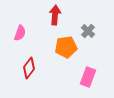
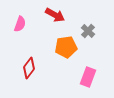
red arrow: rotated 114 degrees clockwise
pink semicircle: moved 9 px up
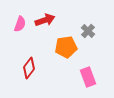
red arrow: moved 10 px left, 5 px down; rotated 48 degrees counterclockwise
pink rectangle: rotated 42 degrees counterclockwise
